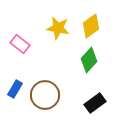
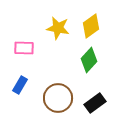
pink rectangle: moved 4 px right, 4 px down; rotated 36 degrees counterclockwise
blue rectangle: moved 5 px right, 4 px up
brown circle: moved 13 px right, 3 px down
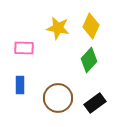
yellow diamond: rotated 30 degrees counterclockwise
blue rectangle: rotated 30 degrees counterclockwise
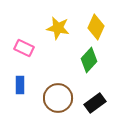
yellow diamond: moved 5 px right, 1 px down
pink rectangle: rotated 24 degrees clockwise
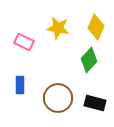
pink rectangle: moved 6 px up
black rectangle: rotated 50 degrees clockwise
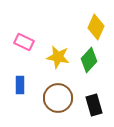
yellow star: moved 29 px down
black rectangle: moved 1 px left, 2 px down; rotated 60 degrees clockwise
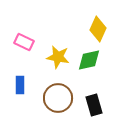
yellow diamond: moved 2 px right, 2 px down
green diamond: rotated 35 degrees clockwise
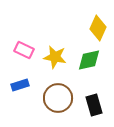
yellow diamond: moved 1 px up
pink rectangle: moved 8 px down
yellow star: moved 3 px left
blue rectangle: rotated 72 degrees clockwise
